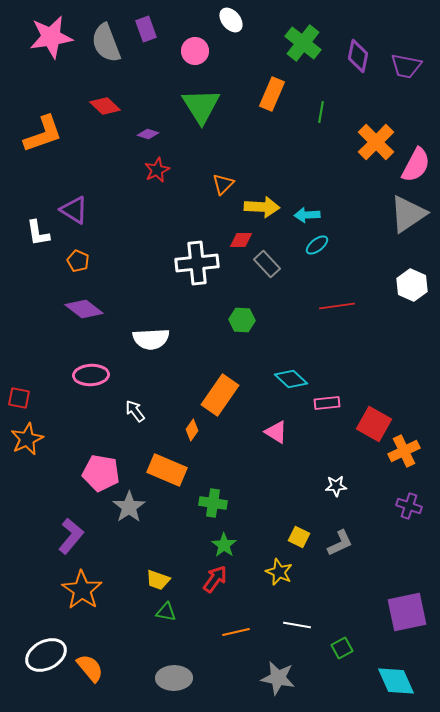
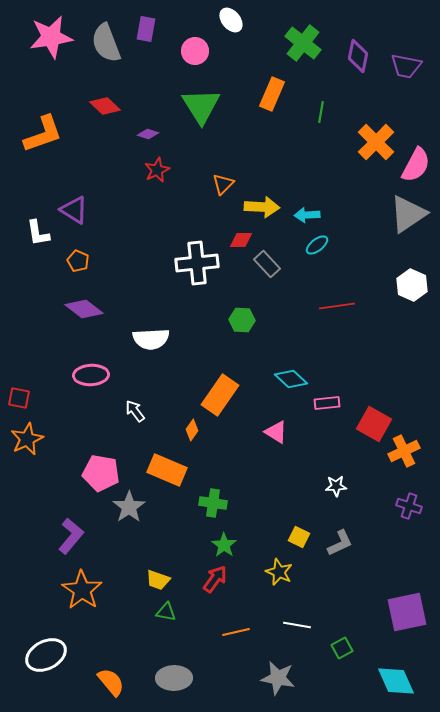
purple rectangle at (146, 29): rotated 30 degrees clockwise
orange semicircle at (90, 668): moved 21 px right, 14 px down
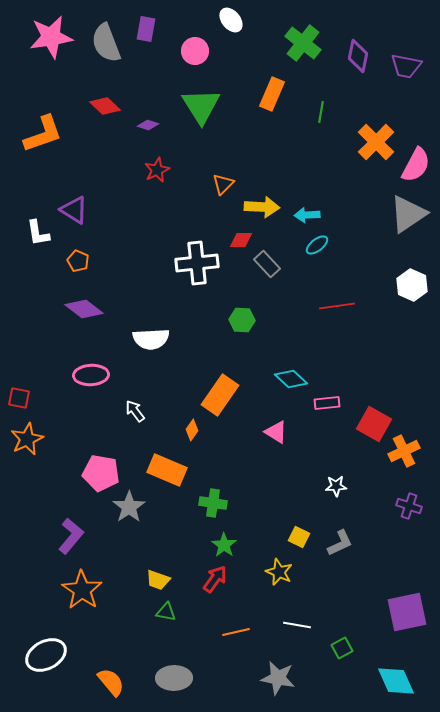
purple diamond at (148, 134): moved 9 px up
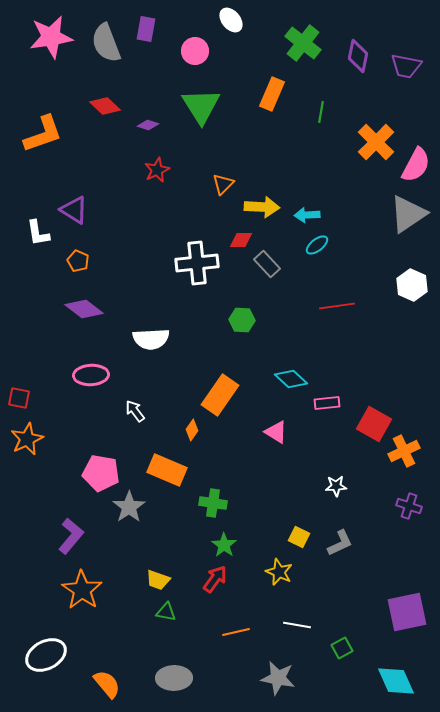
orange semicircle at (111, 682): moved 4 px left, 2 px down
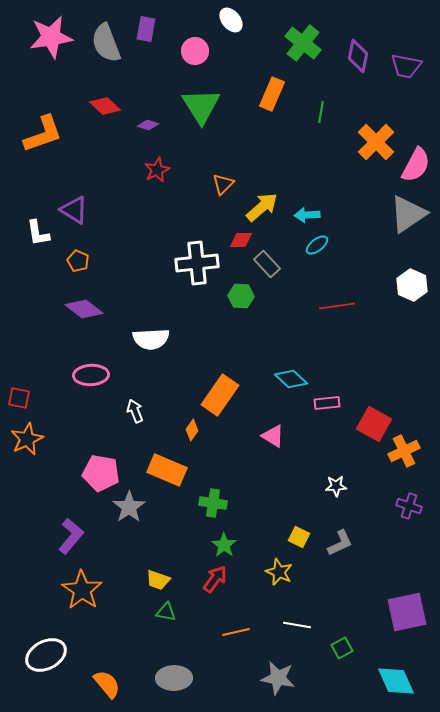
yellow arrow at (262, 207): rotated 44 degrees counterclockwise
green hexagon at (242, 320): moved 1 px left, 24 px up
white arrow at (135, 411): rotated 15 degrees clockwise
pink triangle at (276, 432): moved 3 px left, 4 px down
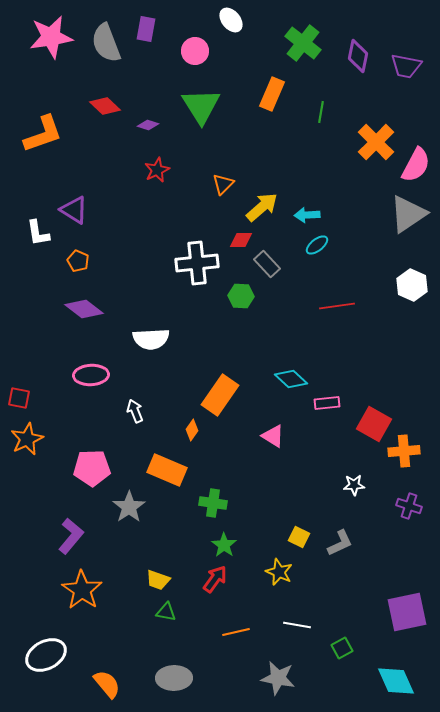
orange cross at (404, 451): rotated 20 degrees clockwise
pink pentagon at (101, 473): moved 9 px left, 5 px up; rotated 12 degrees counterclockwise
white star at (336, 486): moved 18 px right, 1 px up
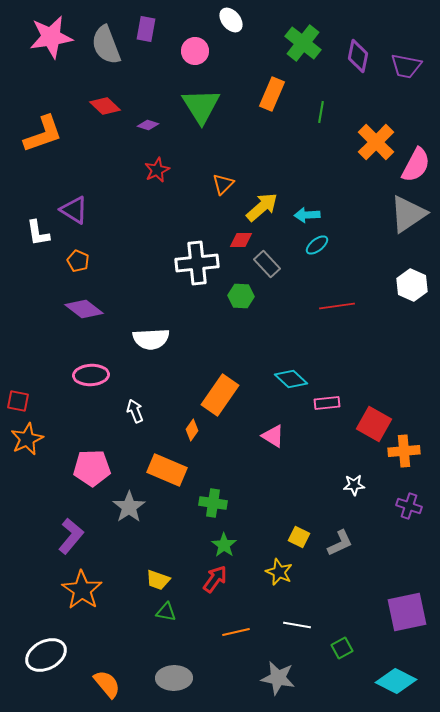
gray semicircle at (106, 43): moved 2 px down
red square at (19, 398): moved 1 px left, 3 px down
cyan diamond at (396, 681): rotated 39 degrees counterclockwise
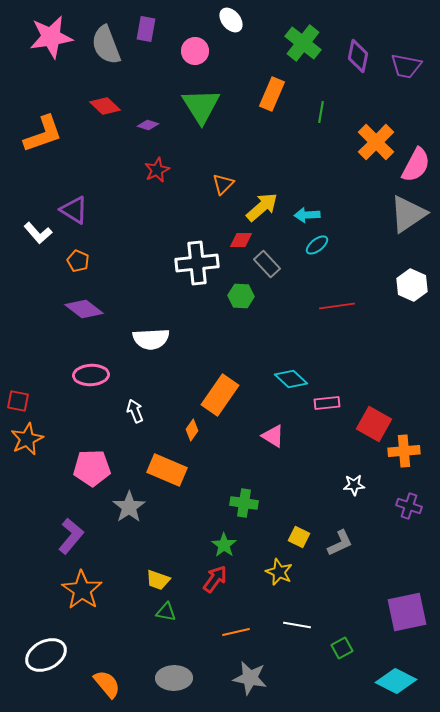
white L-shape at (38, 233): rotated 32 degrees counterclockwise
green cross at (213, 503): moved 31 px right
gray star at (278, 678): moved 28 px left
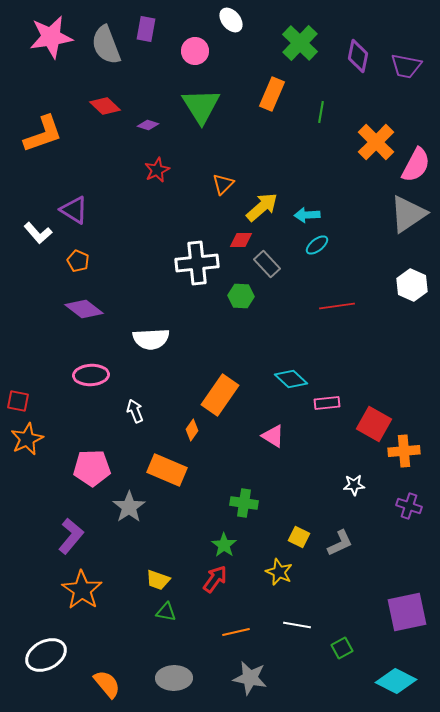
green cross at (303, 43): moved 3 px left; rotated 6 degrees clockwise
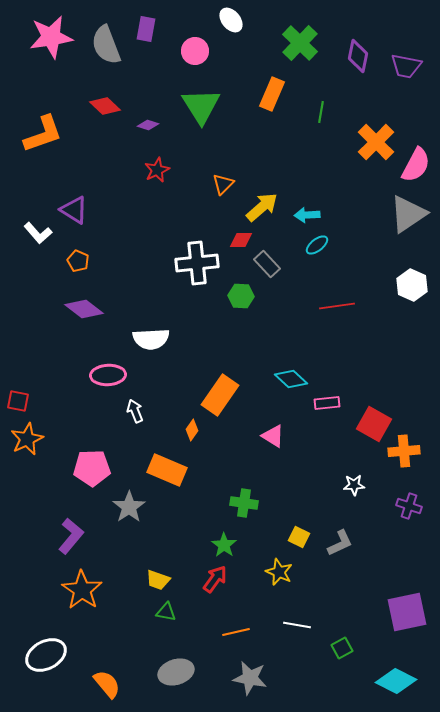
pink ellipse at (91, 375): moved 17 px right
gray ellipse at (174, 678): moved 2 px right, 6 px up; rotated 16 degrees counterclockwise
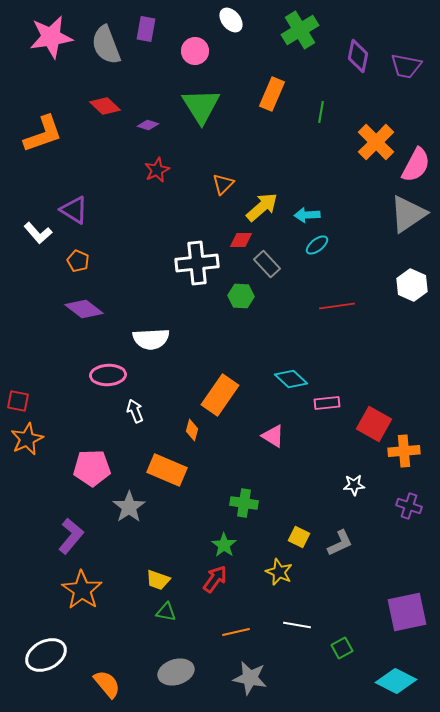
green cross at (300, 43): moved 13 px up; rotated 15 degrees clockwise
orange diamond at (192, 430): rotated 20 degrees counterclockwise
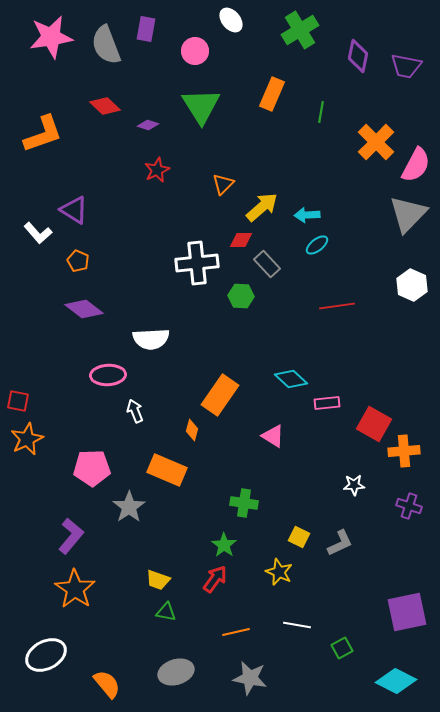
gray triangle at (408, 214): rotated 12 degrees counterclockwise
orange star at (82, 590): moved 7 px left, 1 px up
